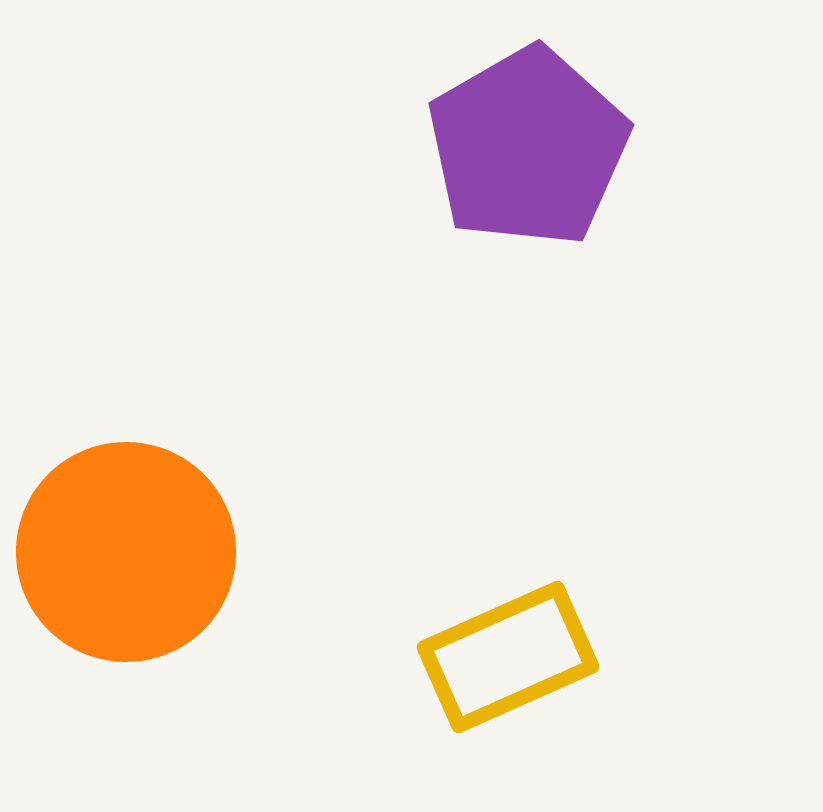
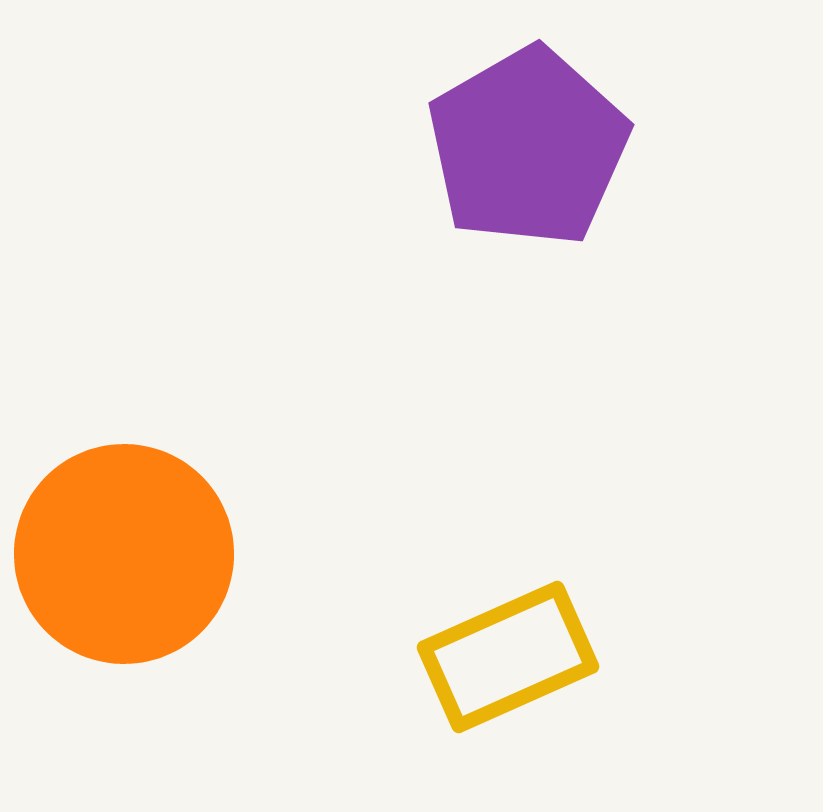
orange circle: moved 2 px left, 2 px down
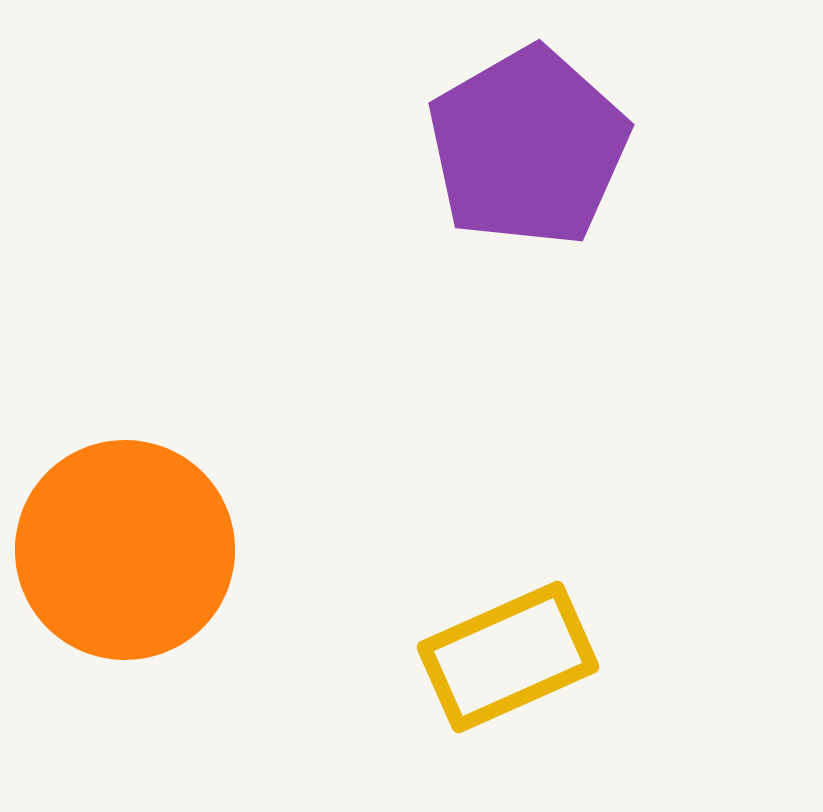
orange circle: moved 1 px right, 4 px up
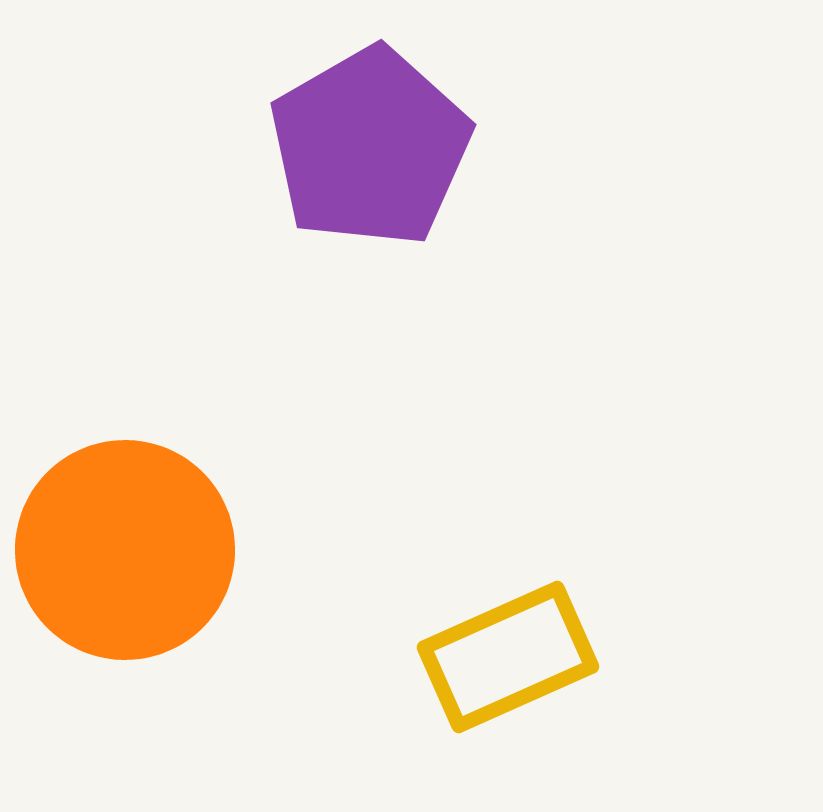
purple pentagon: moved 158 px left
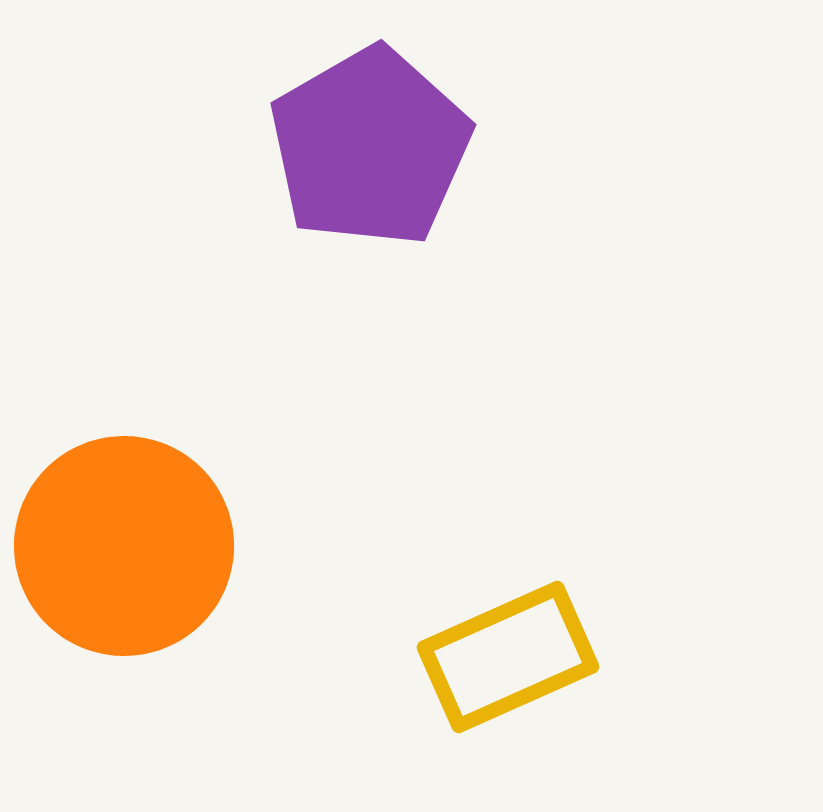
orange circle: moved 1 px left, 4 px up
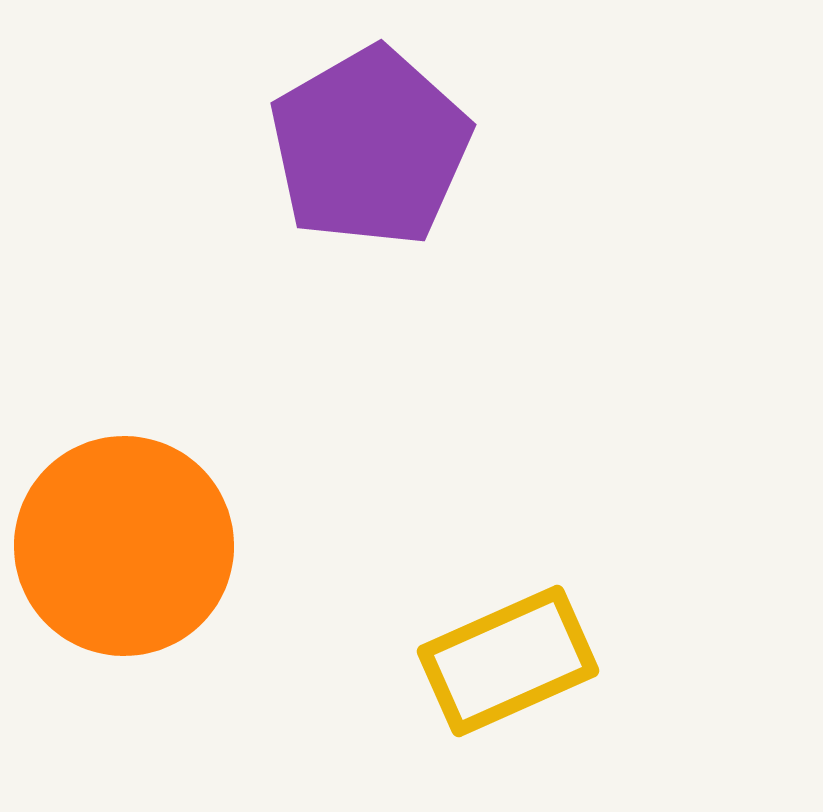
yellow rectangle: moved 4 px down
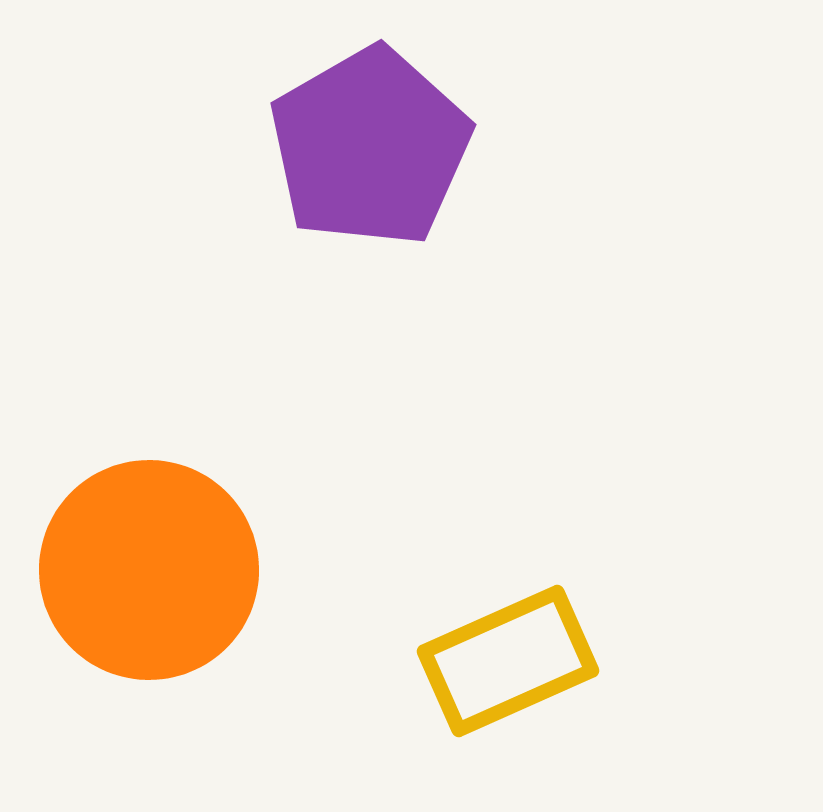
orange circle: moved 25 px right, 24 px down
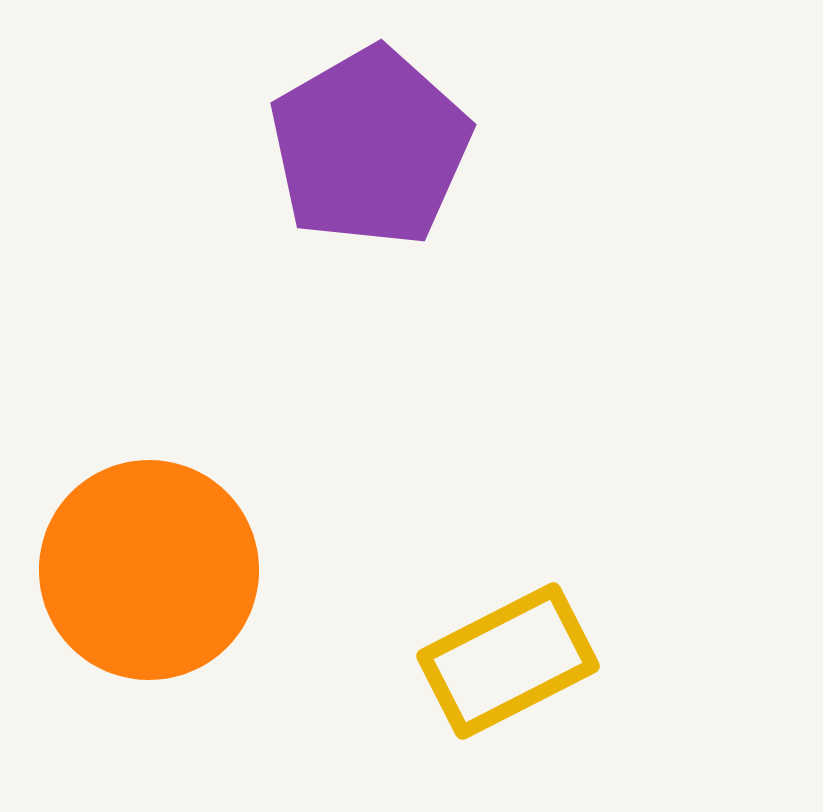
yellow rectangle: rotated 3 degrees counterclockwise
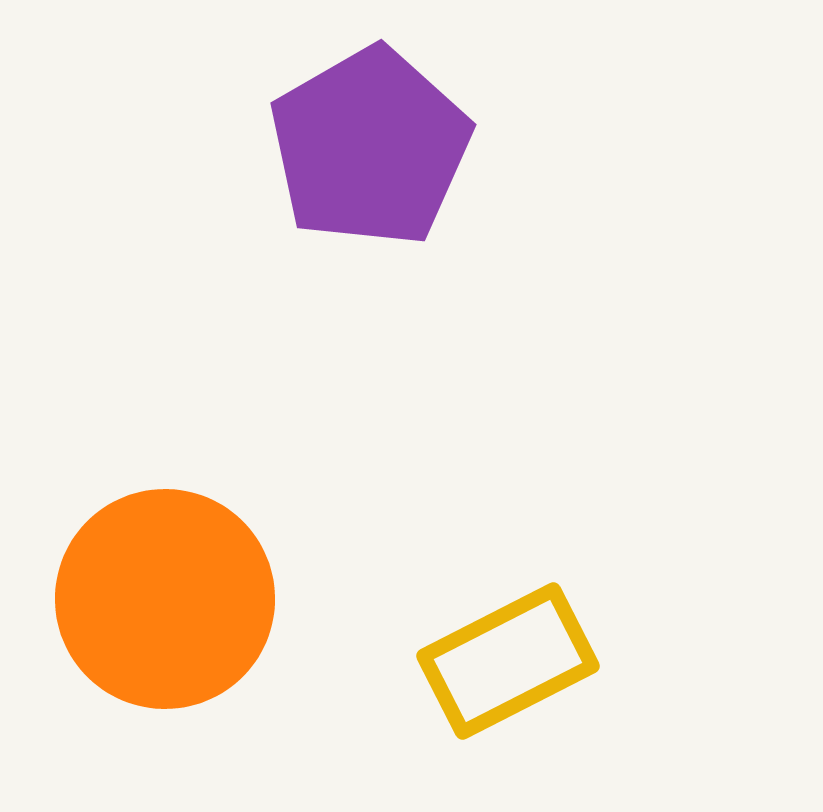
orange circle: moved 16 px right, 29 px down
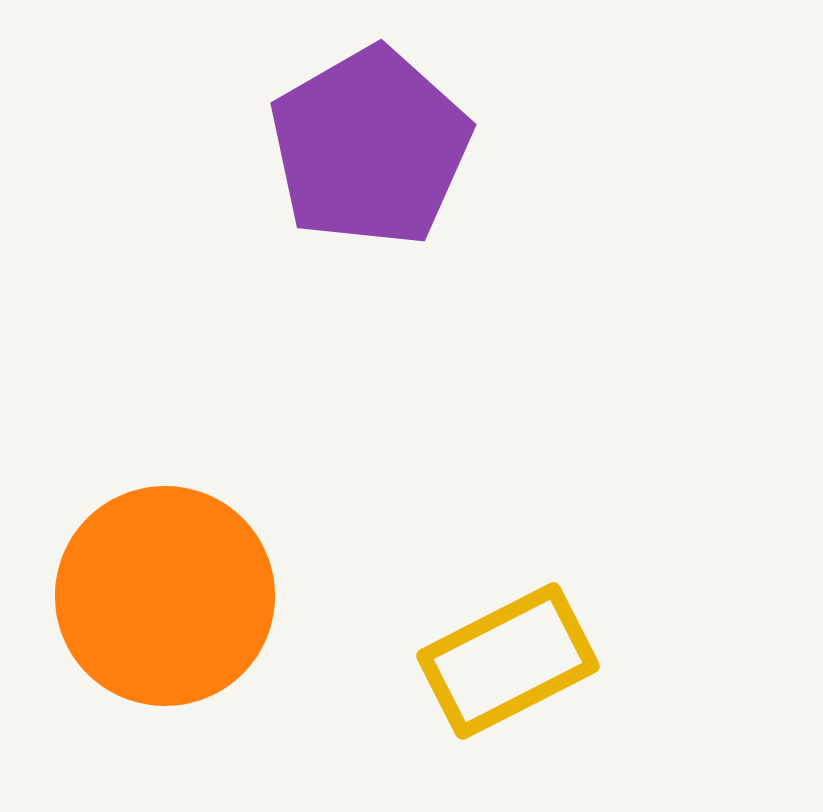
orange circle: moved 3 px up
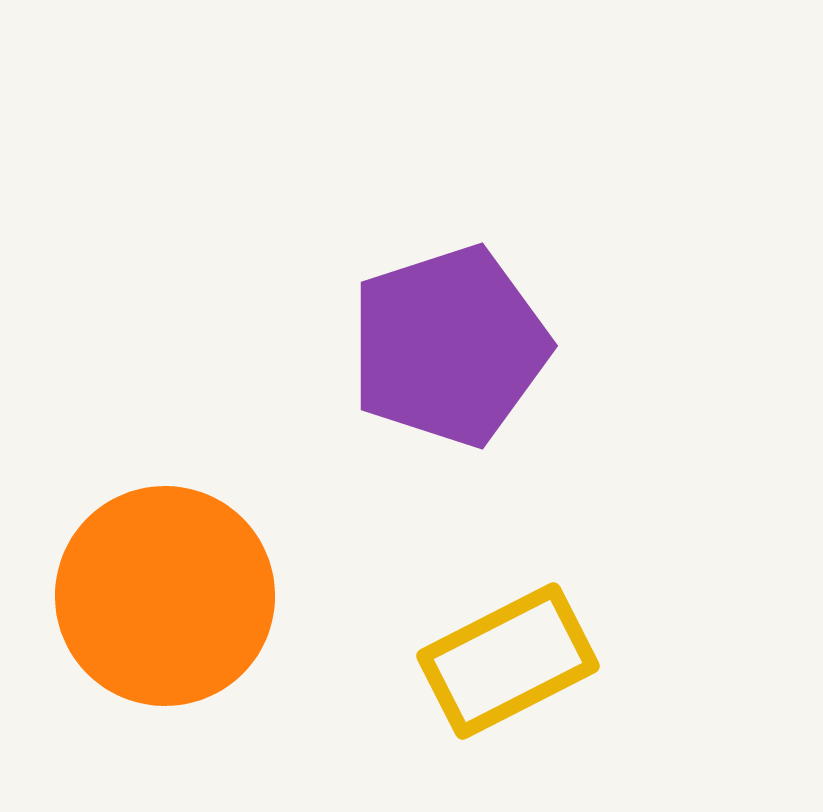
purple pentagon: moved 79 px right, 199 px down; rotated 12 degrees clockwise
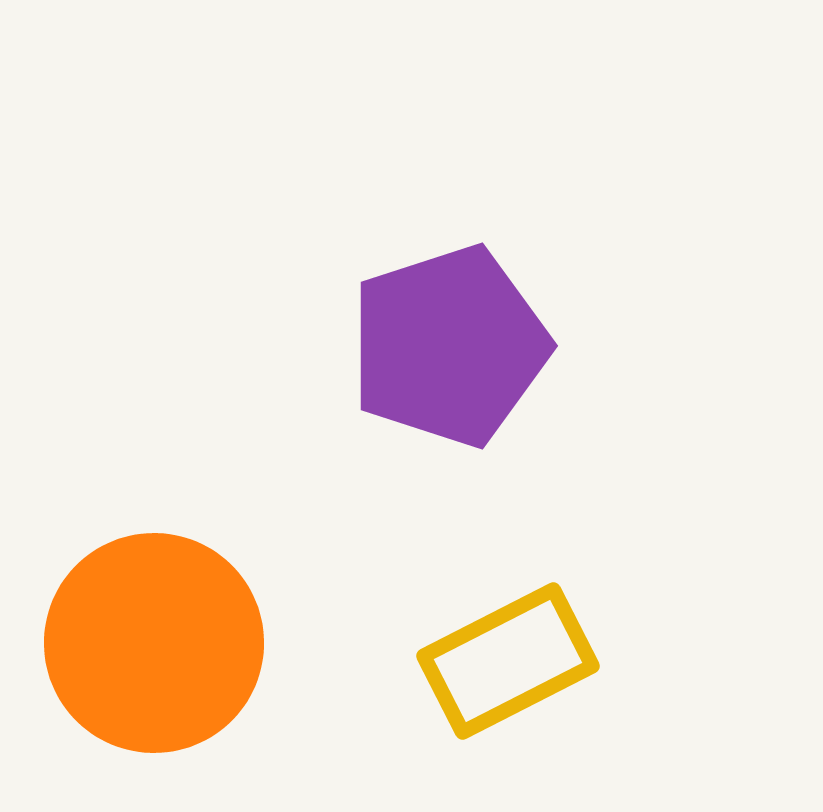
orange circle: moved 11 px left, 47 px down
